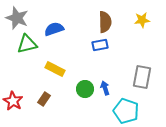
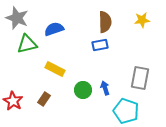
gray rectangle: moved 2 px left, 1 px down
green circle: moved 2 px left, 1 px down
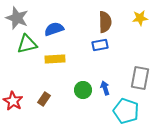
yellow star: moved 2 px left, 2 px up
yellow rectangle: moved 10 px up; rotated 30 degrees counterclockwise
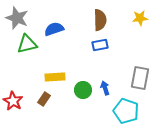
brown semicircle: moved 5 px left, 2 px up
yellow rectangle: moved 18 px down
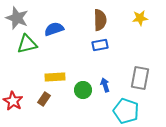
blue arrow: moved 3 px up
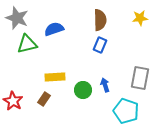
blue rectangle: rotated 56 degrees counterclockwise
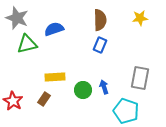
blue arrow: moved 1 px left, 2 px down
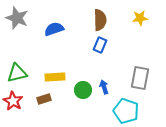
green triangle: moved 10 px left, 29 px down
brown rectangle: rotated 40 degrees clockwise
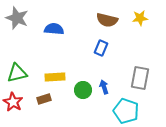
brown semicircle: moved 7 px right; rotated 105 degrees clockwise
blue semicircle: rotated 24 degrees clockwise
blue rectangle: moved 1 px right, 3 px down
red star: moved 1 px down
